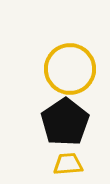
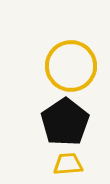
yellow circle: moved 1 px right, 3 px up
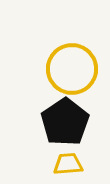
yellow circle: moved 1 px right, 3 px down
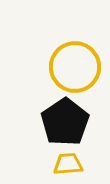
yellow circle: moved 3 px right, 2 px up
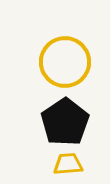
yellow circle: moved 10 px left, 5 px up
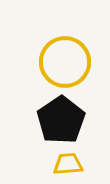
black pentagon: moved 4 px left, 2 px up
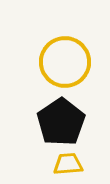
black pentagon: moved 2 px down
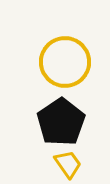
yellow trapezoid: rotated 60 degrees clockwise
